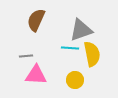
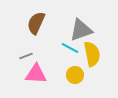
brown semicircle: moved 3 px down
cyan line: rotated 24 degrees clockwise
gray line: rotated 16 degrees counterclockwise
pink triangle: moved 1 px up
yellow circle: moved 5 px up
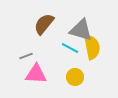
brown semicircle: moved 8 px right, 1 px down; rotated 15 degrees clockwise
gray triangle: rotated 35 degrees clockwise
yellow semicircle: moved 7 px up
yellow circle: moved 2 px down
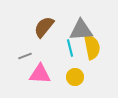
brown semicircle: moved 3 px down
gray triangle: rotated 20 degrees counterclockwise
cyan line: rotated 48 degrees clockwise
gray line: moved 1 px left
pink triangle: moved 4 px right
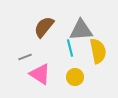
yellow semicircle: moved 6 px right, 4 px down
gray line: moved 1 px down
pink triangle: rotated 30 degrees clockwise
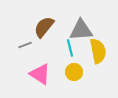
gray line: moved 12 px up
yellow circle: moved 1 px left, 5 px up
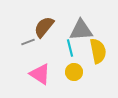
gray line: moved 3 px right, 3 px up
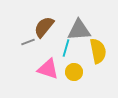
gray triangle: moved 2 px left
cyan line: moved 4 px left; rotated 30 degrees clockwise
pink triangle: moved 8 px right, 5 px up; rotated 15 degrees counterclockwise
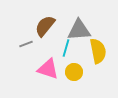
brown semicircle: moved 1 px right, 1 px up
gray line: moved 2 px left, 2 px down
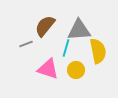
yellow circle: moved 2 px right, 2 px up
